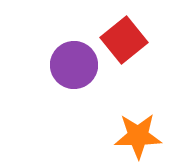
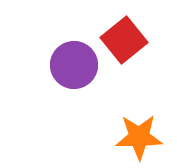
orange star: moved 1 px right, 1 px down
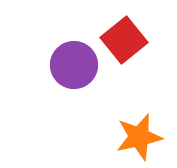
orange star: rotated 12 degrees counterclockwise
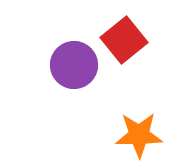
orange star: moved 2 px up; rotated 12 degrees clockwise
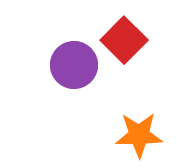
red square: rotated 6 degrees counterclockwise
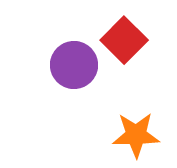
orange star: moved 3 px left
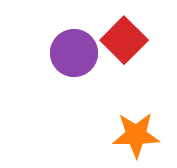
purple circle: moved 12 px up
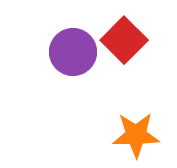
purple circle: moved 1 px left, 1 px up
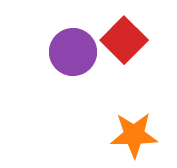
orange star: moved 2 px left
